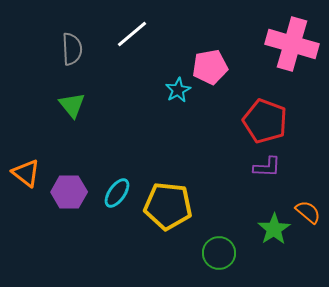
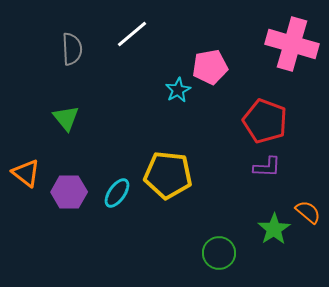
green triangle: moved 6 px left, 13 px down
yellow pentagon: moved 31 px up
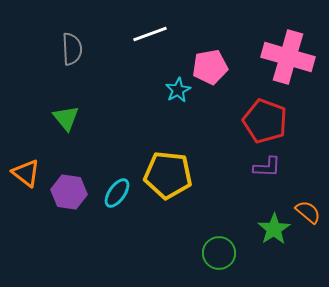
white line: moved 18 px right; rotated 20 degrees clockwise
pink cross: moved 4 px left, 13 px down
purple hexagon: rotated 8 degrees clockwise
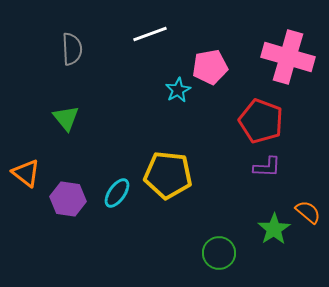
red pentagon: moved 4 px left
purple hexagon: moved 1 px left, 7 px down
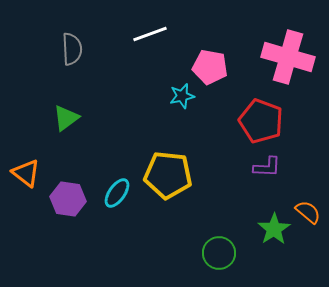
pink pentagon: rotated 20 degrees clockwise
cyan star: moved 4 px right, 6 px down; rotated 15 degrees clockwise
green triangle: rotated 32 degrees clockwise
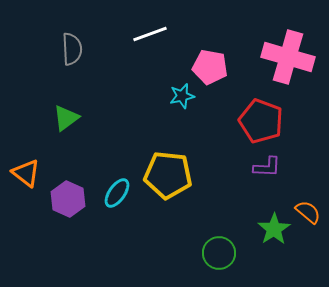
purple hexagon: rotated 16 degrees clockwise
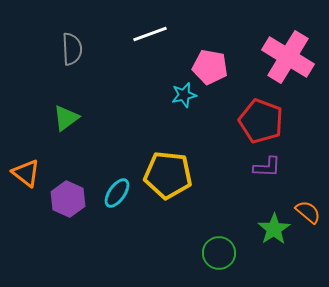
pink cross: rotated 15 degrees clockwise
cyan star: moved 2 px right, 1 px up
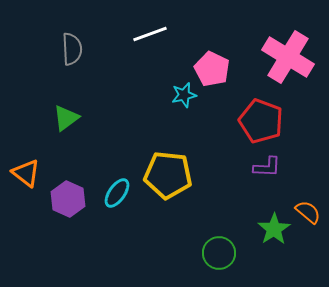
pink pentagon: moved 2 px right, 2 px down; rotated 16 degrees clockwise
